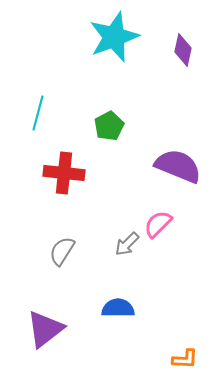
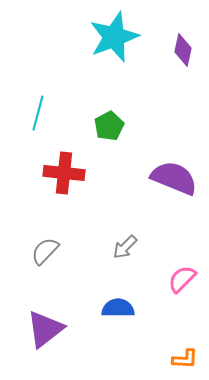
purple semicircle: moved 4 px left, 12 px down
pink semicircle: moved 24 px right, 55 px down
gray arrow: moved 2 px left, 3 px down
gray semicircle: moved 17 px left; rotated 12 degrees clockwise
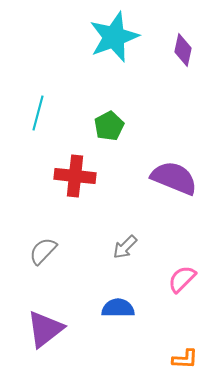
red cross: moved 11 px right, 3 px down
gray semicircle: moved 2 px left
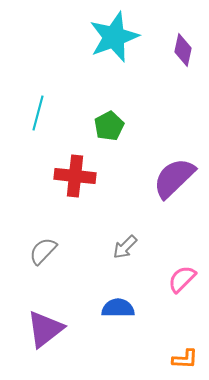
purple semicircle: rotated 66 degrees counterclockwise
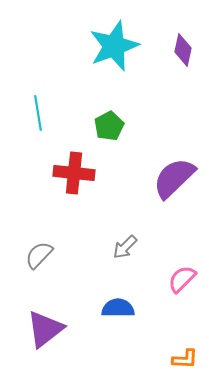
cyan star: moved 9 px down
cyan line: rotated 24 degrees counterclockwise
red cross: moved 1 px left, 3 px up
gray semicircle: moved 4 px left, 4 px down
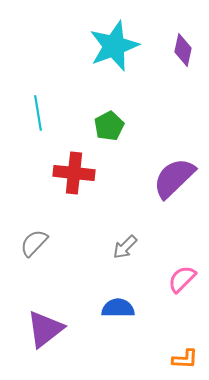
gray semicircle: moved 5 px left, 12 px up
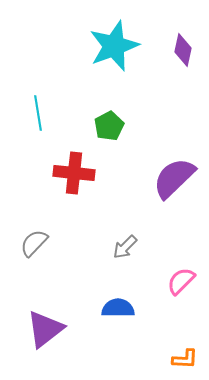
pink semicircle: moved 1 px left, 2 px down
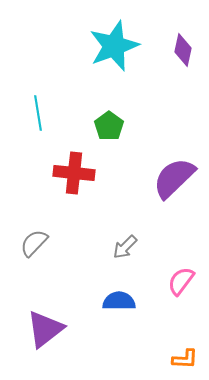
green pentagon: rotated 8 degrees counterclockwise
pink semicircle: rotated 8 degrees counterclockwise
blue semicircle: moved 1 px right, 7 px up
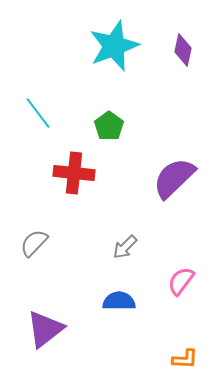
cyan line: rotated 28 degrees counterclockwise
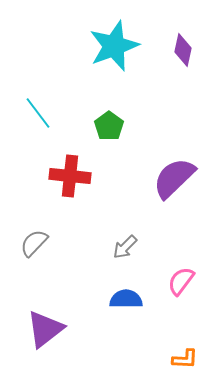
red cross: moved 4 px left, 3 px down
blue semicircle: moved 7 px right, 2 px up
